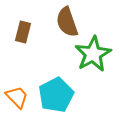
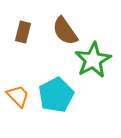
brown semicircle: moved 2 px left, 9 px down; rotated 16 degrees counterclockwise
green star: moved 6 px down
orange trapezoid: moved 1 px right, 1 px up
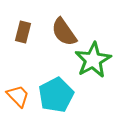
brown semicircle: moved 1 px left, 1 px down
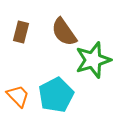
brown rectangle: moved 2 px left
green star: rotated 12 degrees clockwise
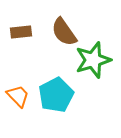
brown rectangle: rotated 70 degrees clockwise
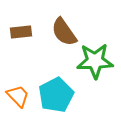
green star: moved 2 px right, 1 px down; rotated 15 degrees clockwise
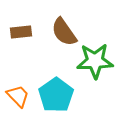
cyan pentagon: rotated 8 degrees counterclockwise
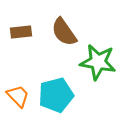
green star: moved 3 px right, 1 px down; rotated 12 degrees clockwise
cyan pentagon: rotated 20 degrees clockwise
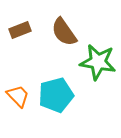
brown rectangle: moved 1 px left, 2 px up; rotated 15 degrees counterclockwise
